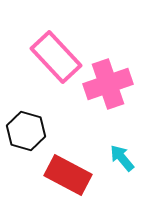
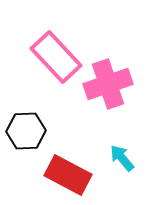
black hexagon: rotated 18 degrees counterclockwise
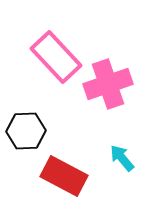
red rectangle: moved 4 px left, 1 px down
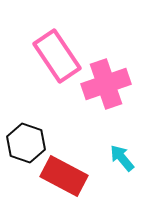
pink rectangle: moved 1 px right, 1 px up; rotated 9 degrees clockwise
pink cross: moved 2 px left
black hexagon: moved 12 px down; rotated 21 degrees clockwise
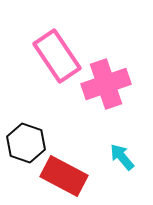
cyan arrow: moved 1 px up
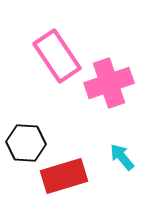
pink cross: moved 3 px right, 1 px up
black hexagon: rotated 15 degrees counterclockwise
red rectangle: rotated 45 degrees counterclockwise
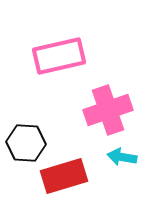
pink rectangle: moved 2 px right; rotated 69 degrees counterclockwise
pink cross: moved 1 px left, 27 px down
cyan arrow: rotated 40 degrees counterclockwise
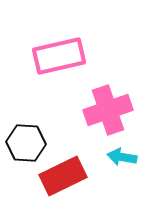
red rectangle: moved 1 px left; rotated 9 degrees counterclockwise
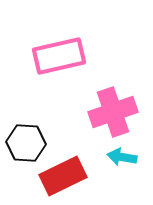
pink cross: moved 5 px right, 2 px down
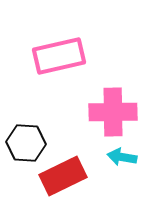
pink cross: rotated 18 degrees clockwise
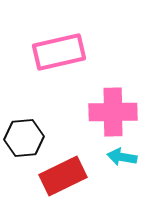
pink rectangle: moved 4 px up
black hexagon: moved 2 px left, 5 px up; rotated 9 degrees counterclockwise
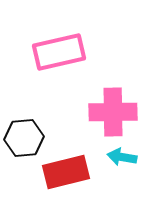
red rectangle: moved 3 px right, 4 px up; rotated 12 degrees clockwise
